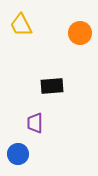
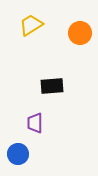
yellow trapezoid: moved 10 px right; rotated 85 degrees clockwise
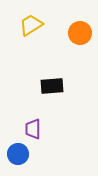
purple trapezoid: moved 2 px left, 6 px down
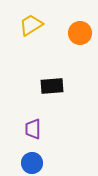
blue circle: moved 14 px right, 9 px down
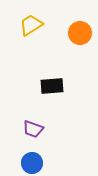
purple trapezoid: rotated 70 degrees counterclockwise
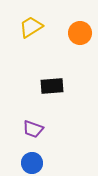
yellow trapezoid: moved 2 px down
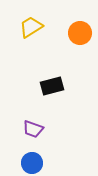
black rectangle: rotated 10 degrees counterclockwise
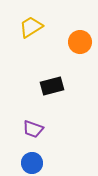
orange circle: moved 9 px down
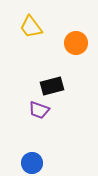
yellow trapezoid: rotated 95 degrees counterclockwise
orange circle: moved 4 px left, 1 px down
purple trapezoid: moved 6 px right, 19 px up
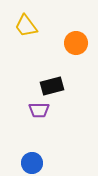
yellow trapezoid: moved 5 px left, 1 px up
purple trapezoid: rotated 20 degrees counterclockwise
